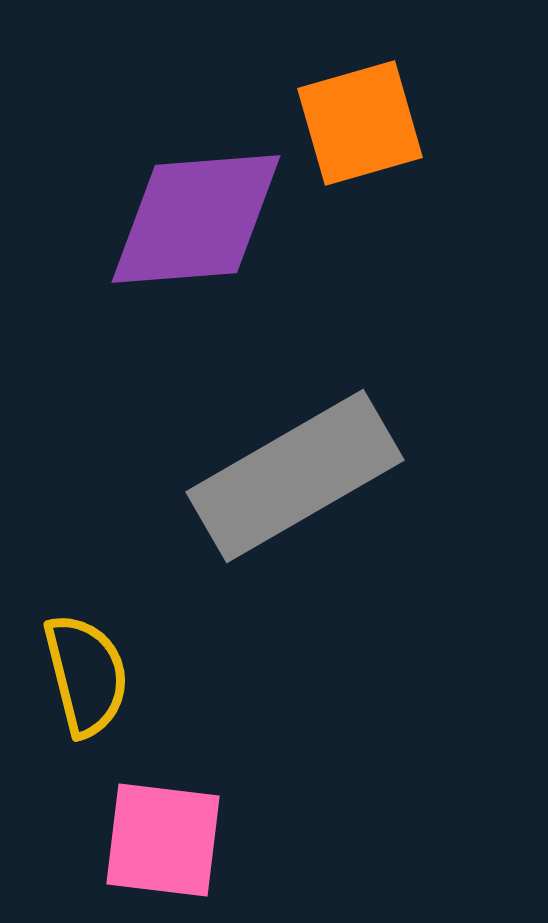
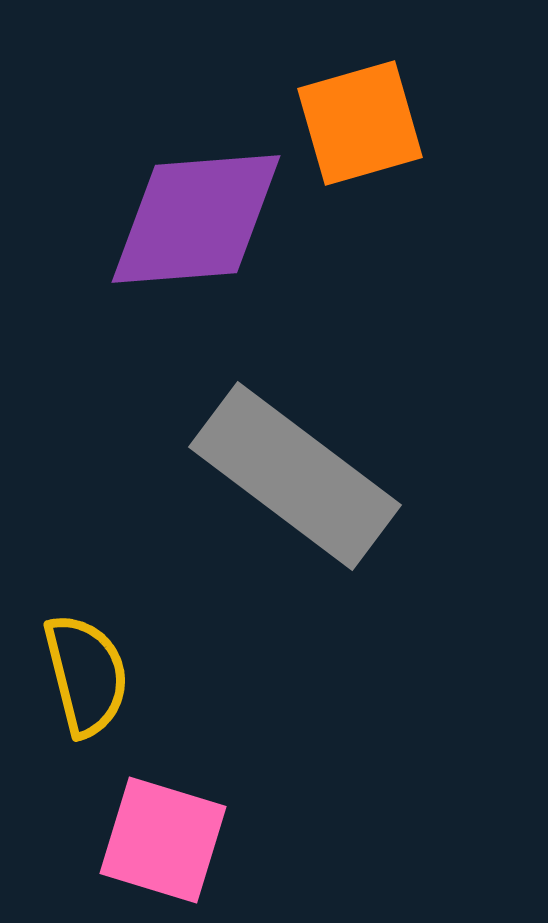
gray rectangle: rotated 67 degrees clockwise
pink square: rotated 10 degrees clockwise
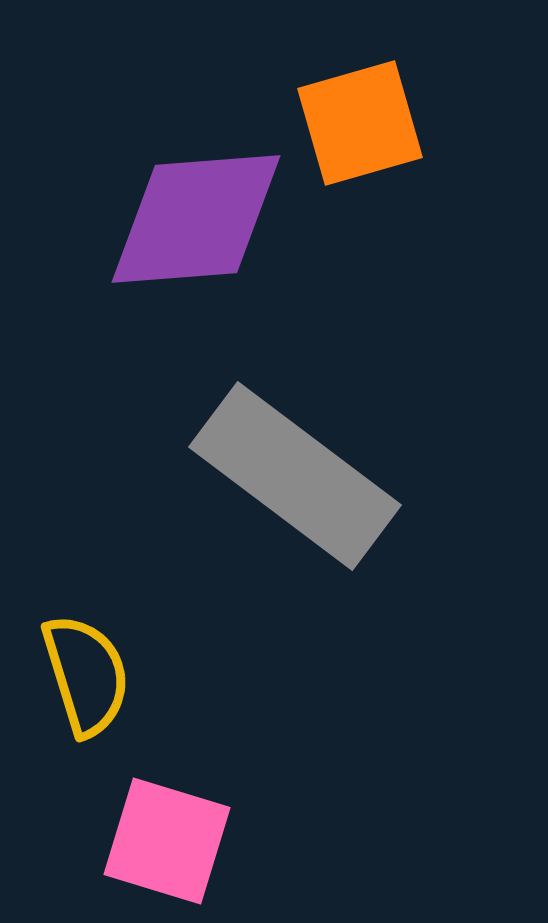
yellow semicircle: rotated 3 degrees counterclockwise
pink square: moved 4 px right, 1 px down
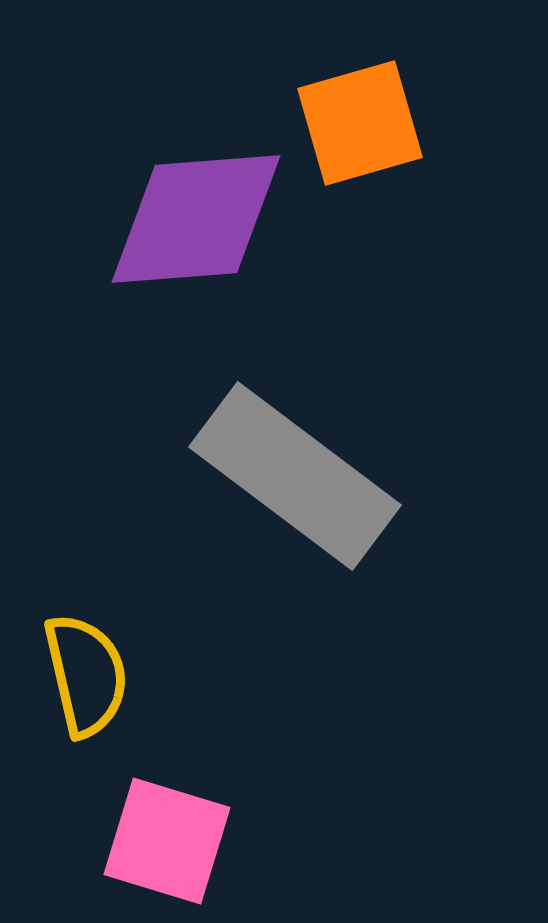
yellow semicircle: rotated 4 degrees clockwise
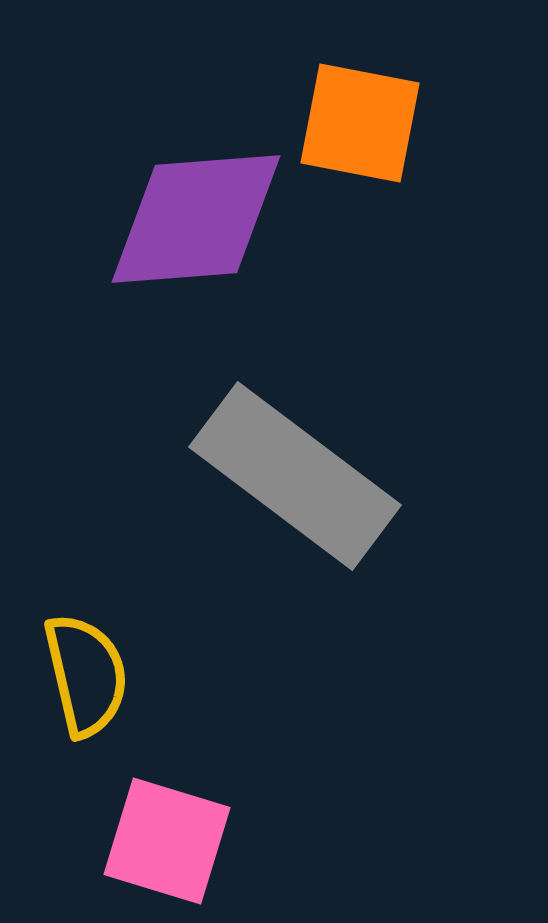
orange square: rotated 27 degrees clockwise
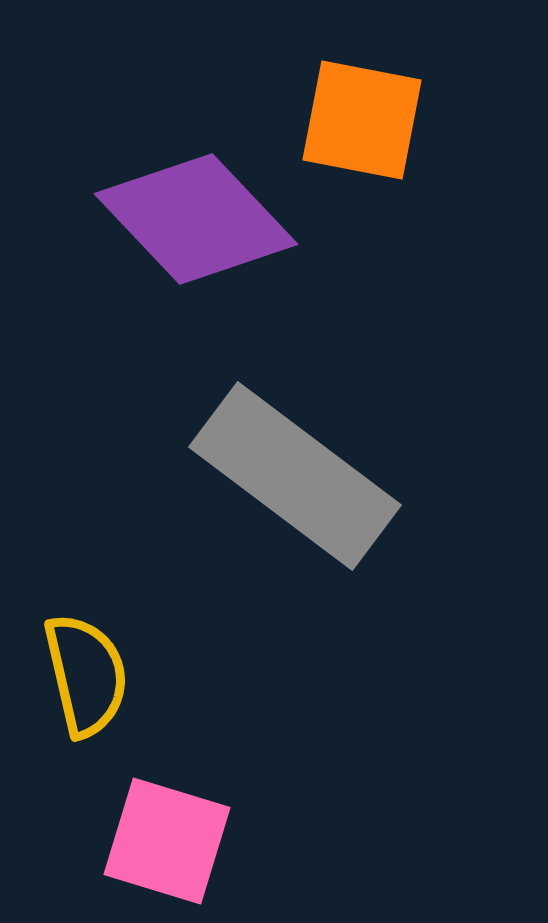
orange square: moved 2 px right, 3 px up
purple diamond: rotated 51 degrees clockwise
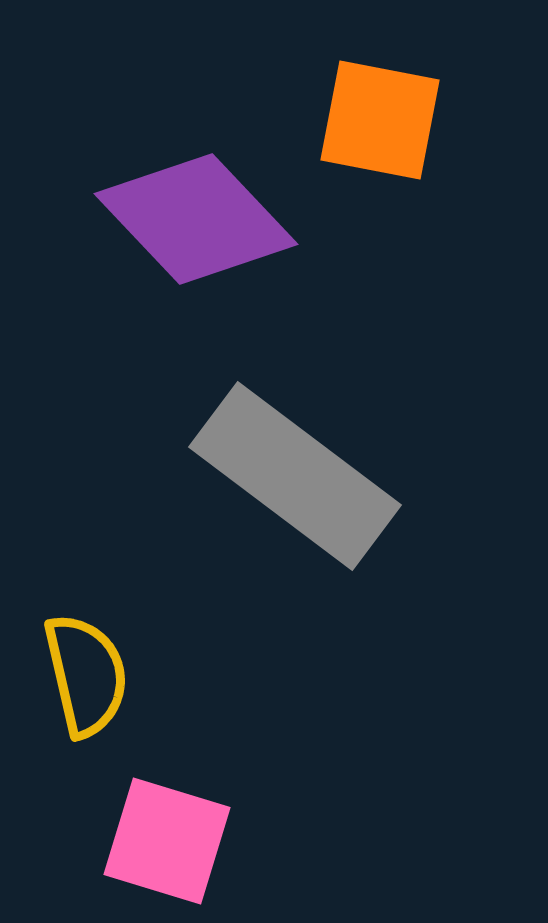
orange square: moved 18 px right
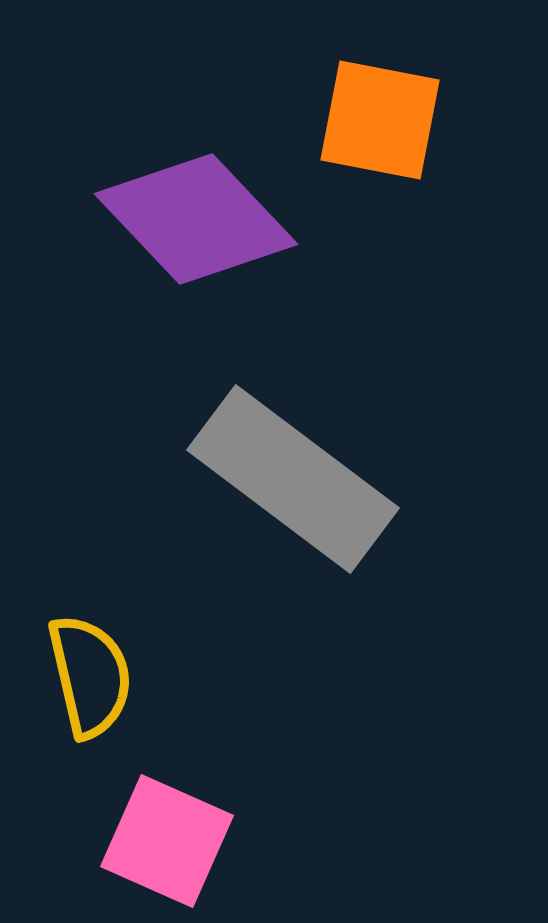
gray rectangle: moved 2 px left, 3 px down
yellow semicircle: moved 4 px right, 1 px down
pink square: rotated 7 degrees clockwise
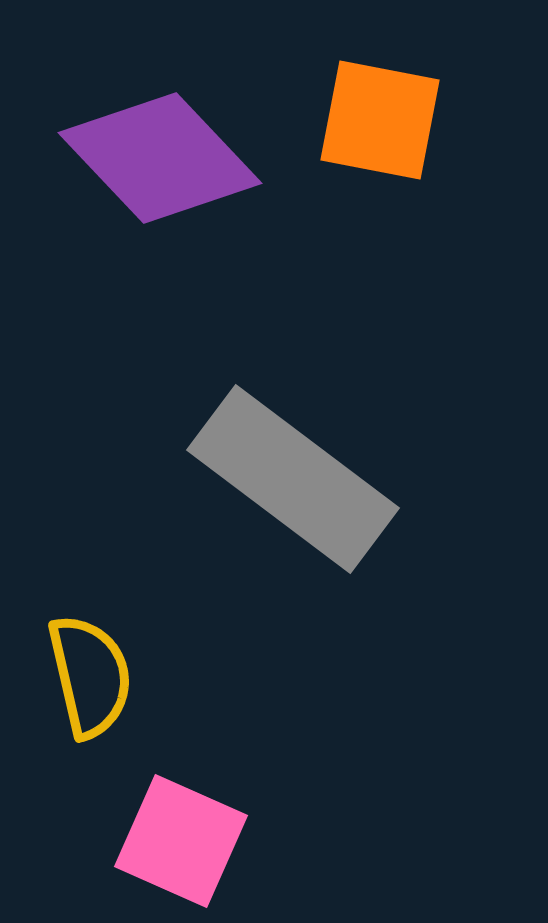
purple diamond: moved 36 px left, 61 px up
pink square: moved 14 px right
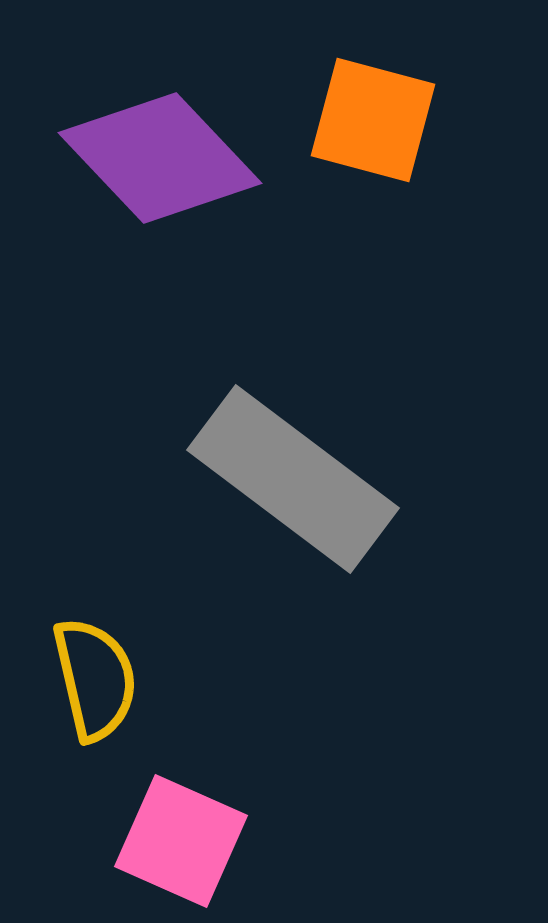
orange square: moved 7 px left; rotated 4 degrees clockwise
yellow semicircle: moved 5 px right, 3 px down
